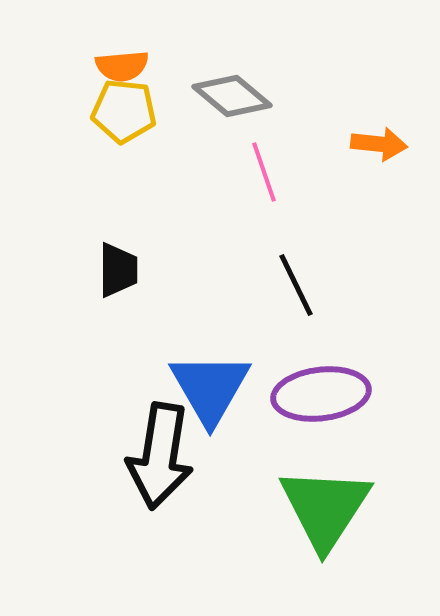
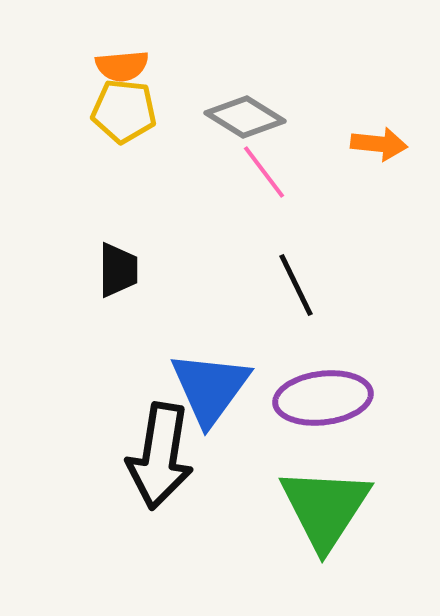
gray diamond: moved 13 px right, 21 px down; rotated 8 degrees counterclockwise
pink line: rotated 18 degrees counterclockwise
blue triangle: rotated 6 degrees clockwise
purple ellipse: moved 2 px right, 4 px down
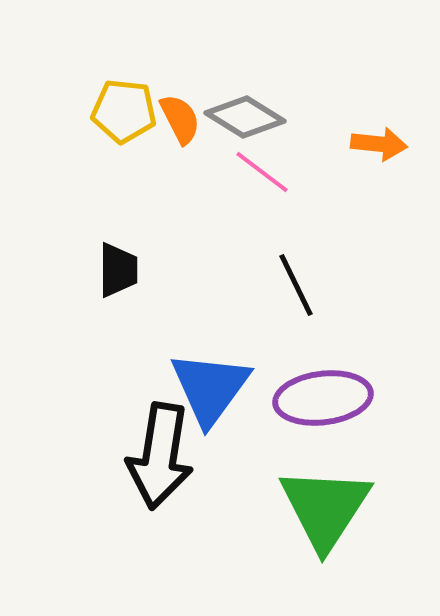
orange semicircle: moved 58 px right, 53 px down; rotated 112 degrees counterclockwise
pink line: moved 2 px left; rotated 16 degrees counterclockwise
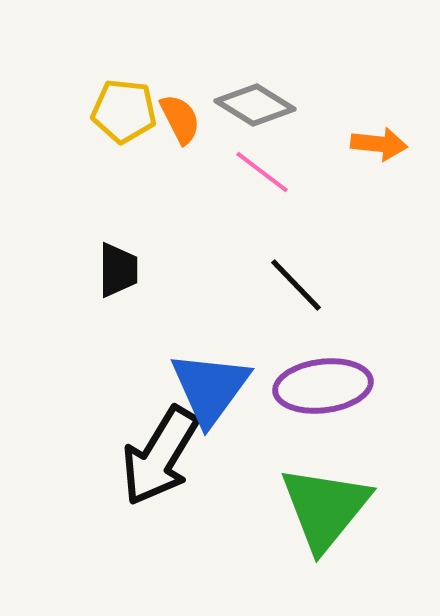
gray diamond: moved 10 px right, 12 px up
black line: rotated 18 degrees counterclockwise
purple ellipse: moved 12 px up
black arrow: rotated 22 degrees clockwise
green triangle: rotated 6 degrees clockwise
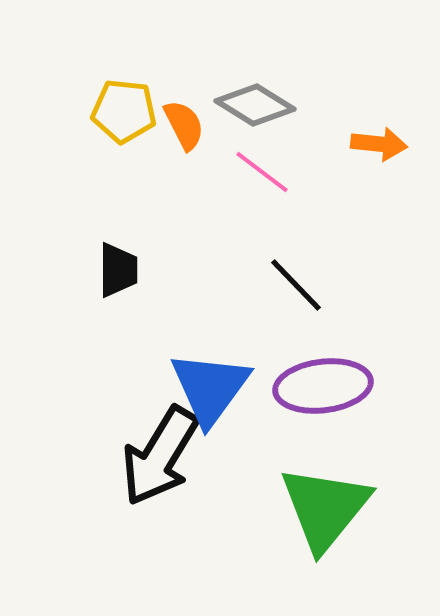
orange semicircle: moved 4 px right, 6 px down
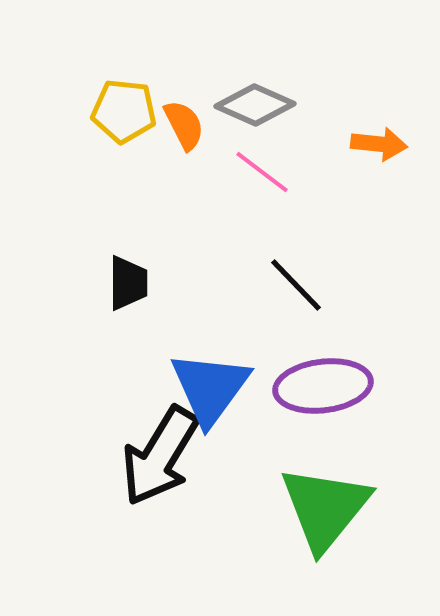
gray diamond: rotated 8 degrees counterclockwise
black trapezoid: moved 10 px right, 13 px down
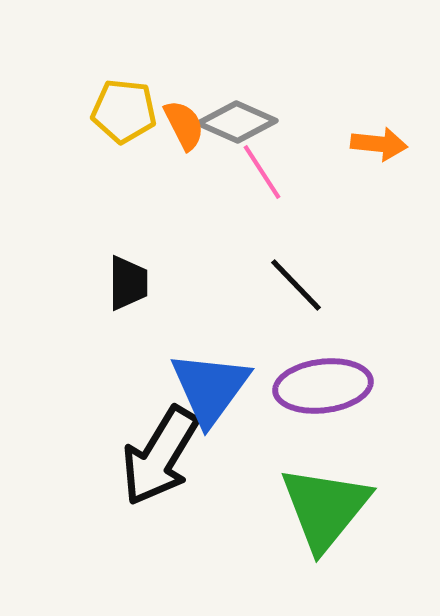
gray diamond: moved 18 px left, 17 px down
pink line: rotated 20 degrees clockwise
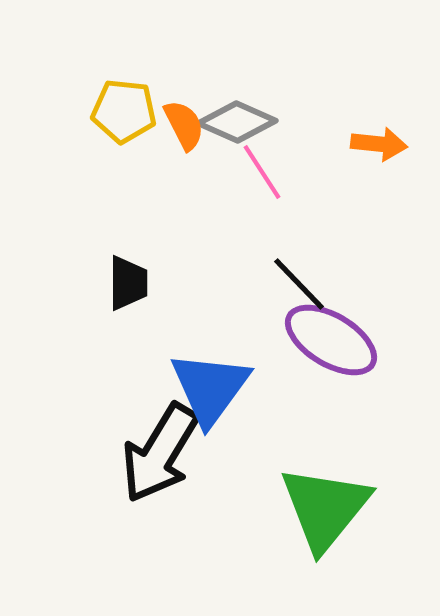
black line: moved 3 px right, 1 px up
purple ellipse: moved 8 px right, 46 px up; rotated 38 degrees clockwise
black arrow: moved 3 px up
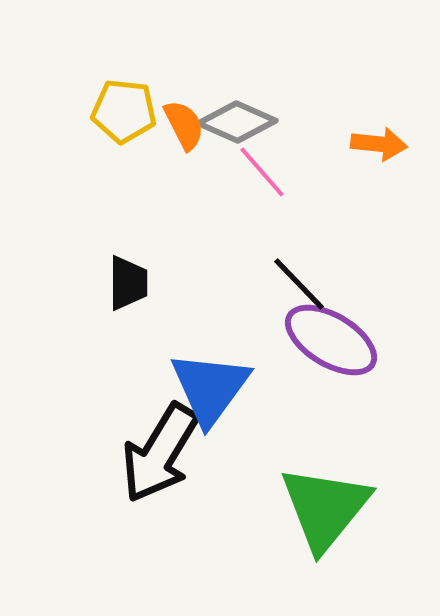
pink line: rotated 8 degrees counterclockwise
